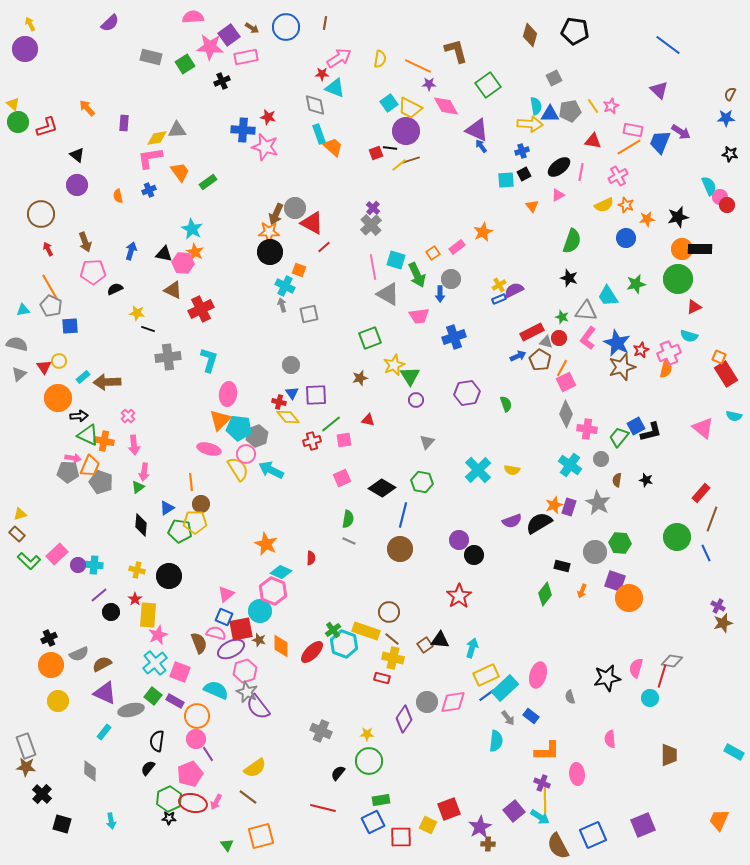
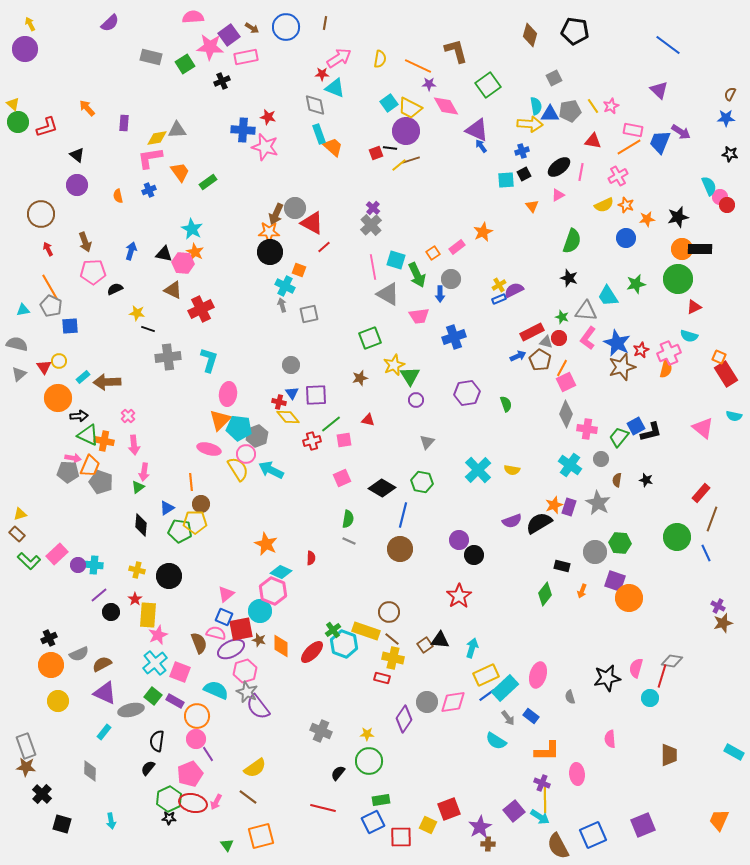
cyan semicircle at (496, 741): rotated 115 degrees clockwise
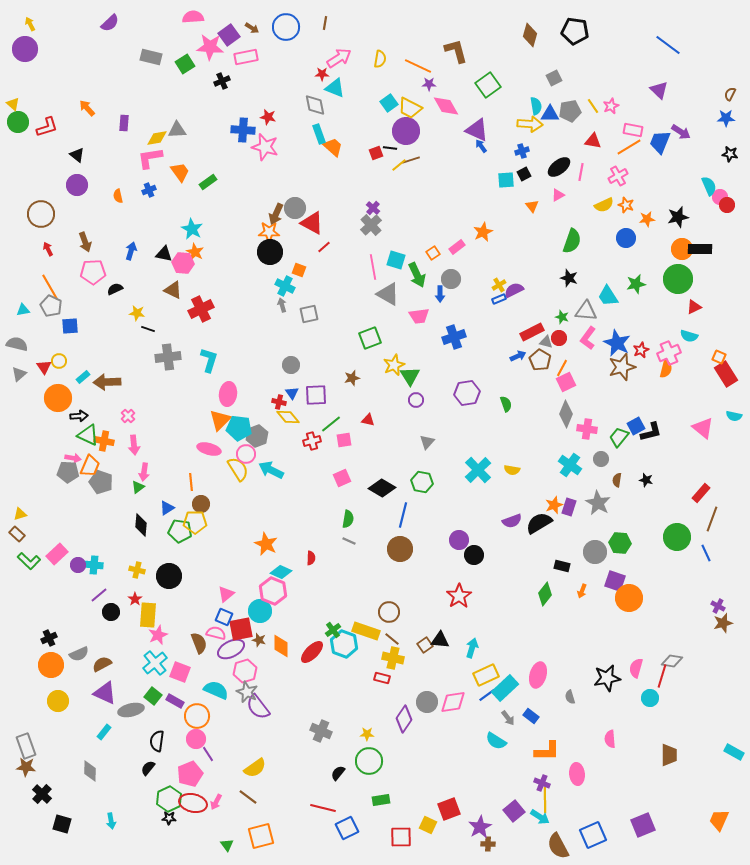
brown star at (360, 378): moved 8 px left
blue square at (373, 822): moved 26 px left, 6 px down
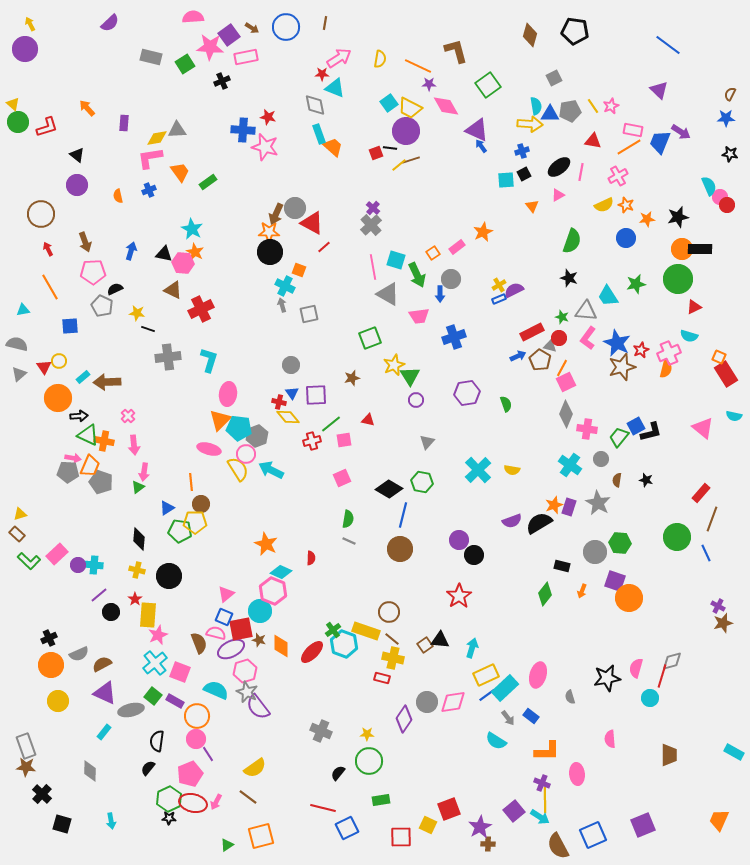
gray pentagon at (51, 306): moved 51 px right
gray triangle at (546, 342): moved 4 px right, 4 px down
black diamond at (382, 488): moved 7 px right, 1 px down
black diamond at (141, 525): moved 2 px left, 14 px down
gray diamond at (672, 661): rotated 25 degrees counterclockwise
green triangle at (227, 845): rotated 32 degrees clockwise
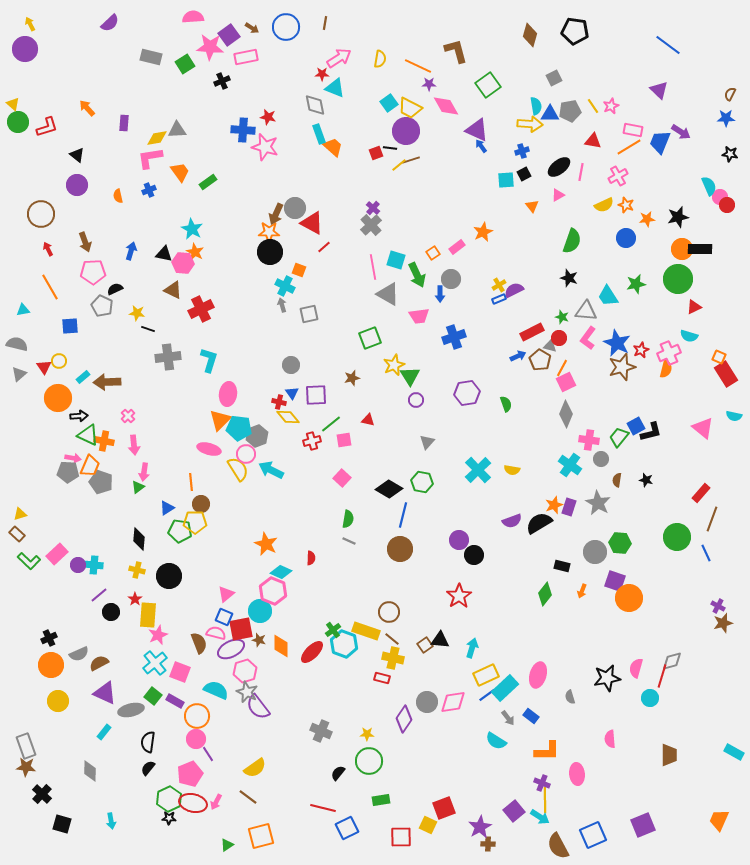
pink cross at (587, 429): moved 2 px right, 11 px down
pink square at (342, 478): rotated 24 degrees counterclockwise
brown semicircle at (102, 664): moved 3 px left, 1 px up
black semicircle at (157, 741): moved 9 px left, 1 px down
red square at (449, 809): moved 5 px left, 1 px up
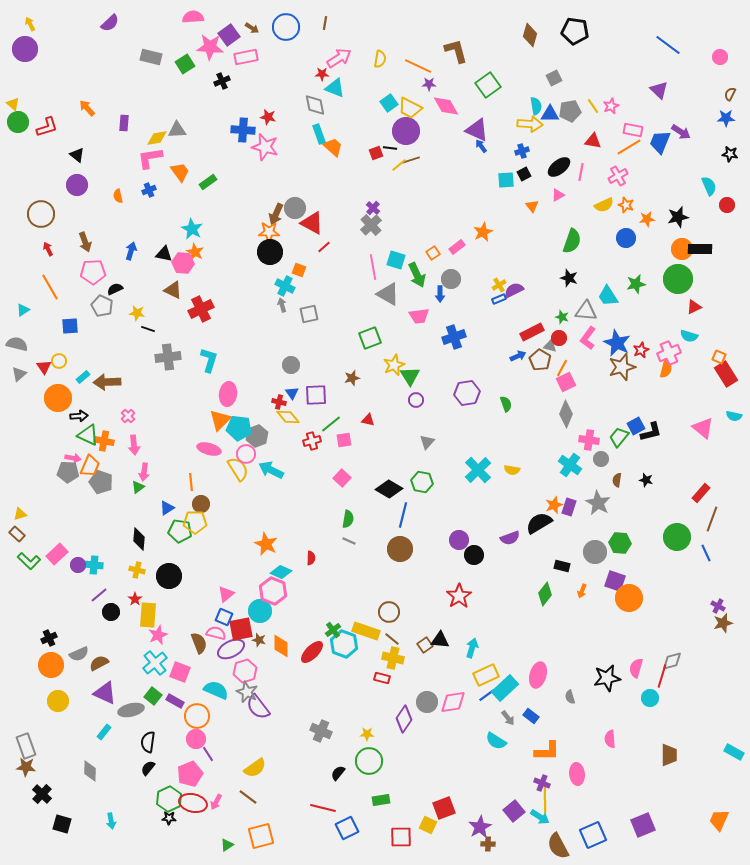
pink circle at (720, 197): moved 140 px up
cyan triangle at (23, 310): rotated 24 degrees counterclockwise
purple semicircle at (512, 521): moved 2 px left, 17 px down
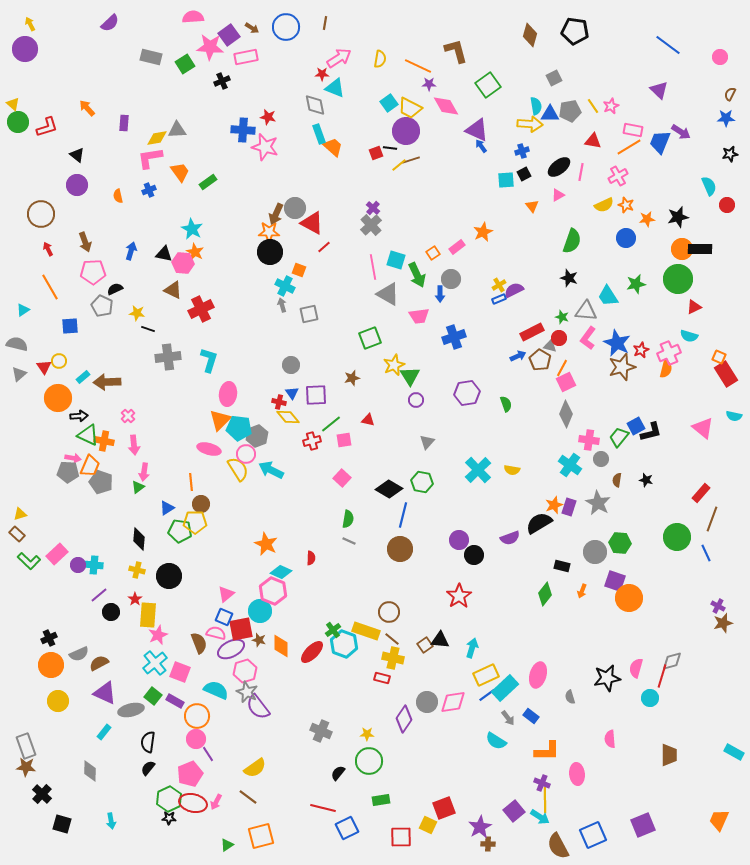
black star at (730, 154): rotated 21 degrees counterclockwise
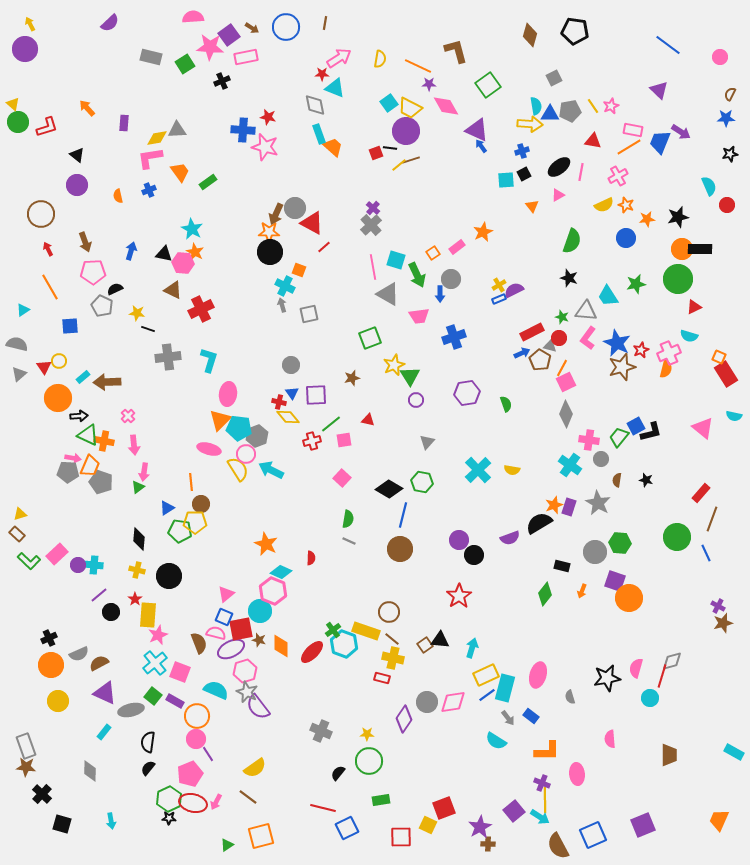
blue arrow at (518, 356): moved 4 px right, 3 px up
cyan rectangle at (505, 688): rotated 32 degrees counterclockwise
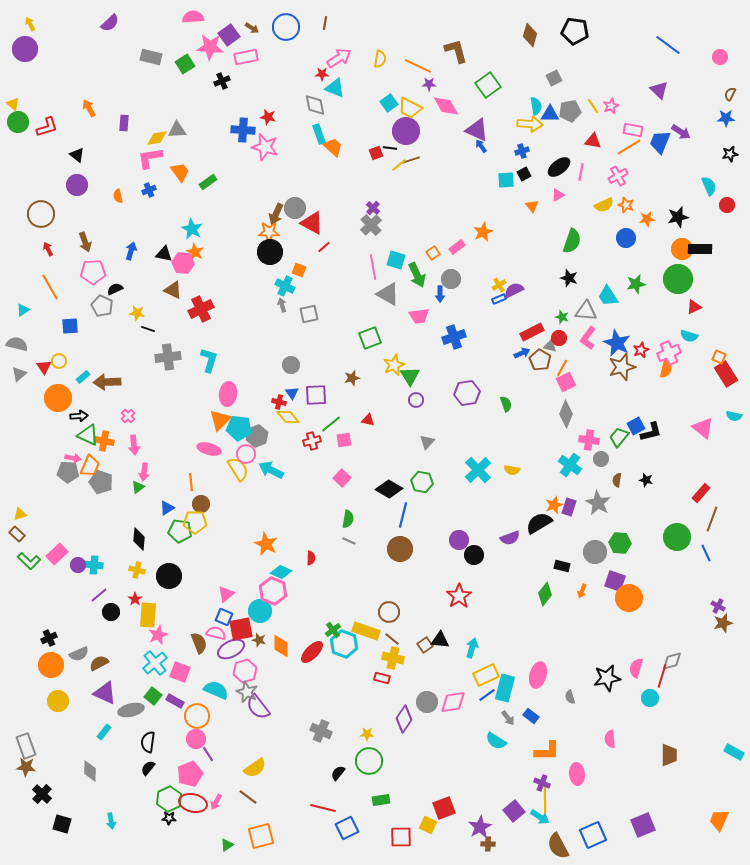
orange arrow at (87, 108): moved 2 px right; rotated 12 degrees clockwise
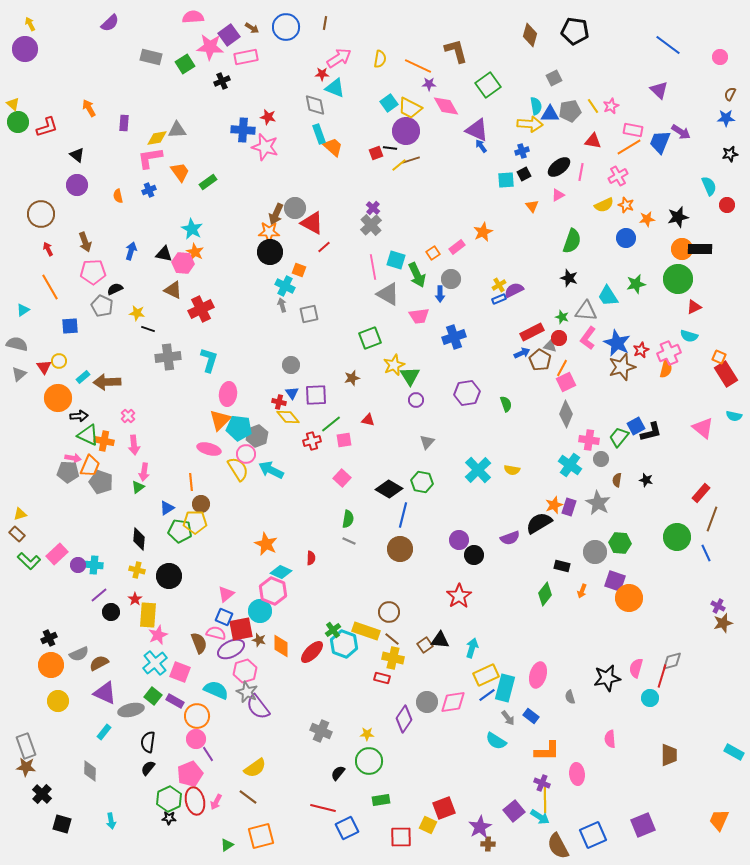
red ellipse at (193, 803): moved 2 px right, 2 px up; rotated 64 degrees clockwise
